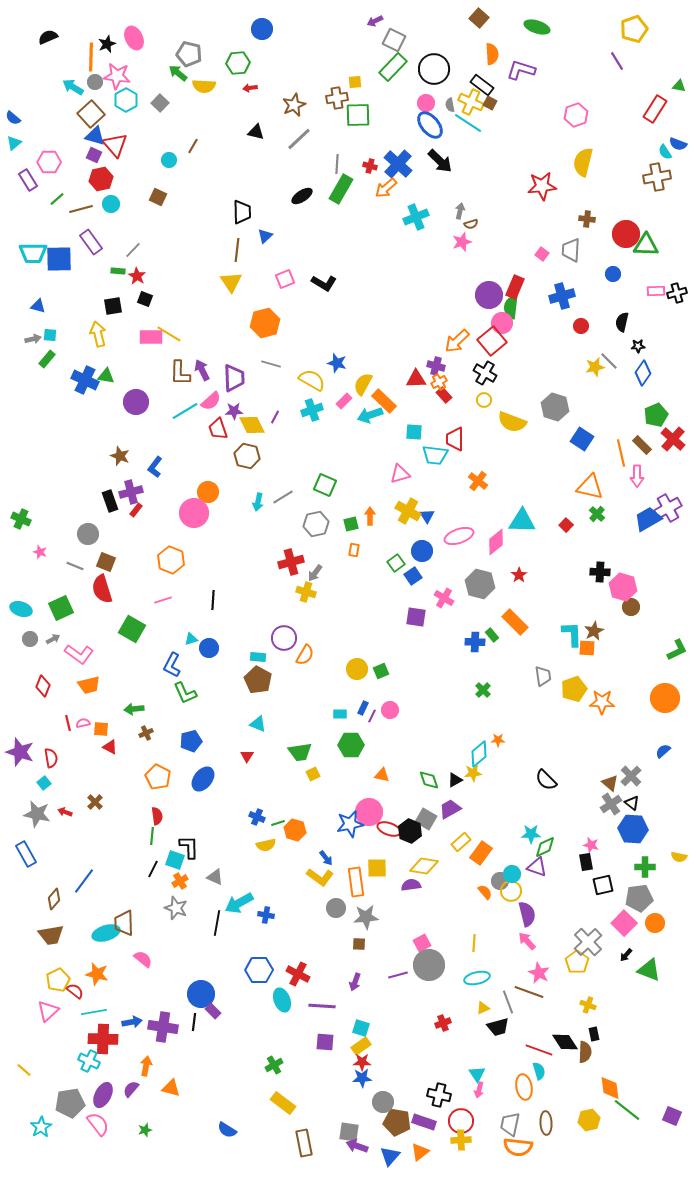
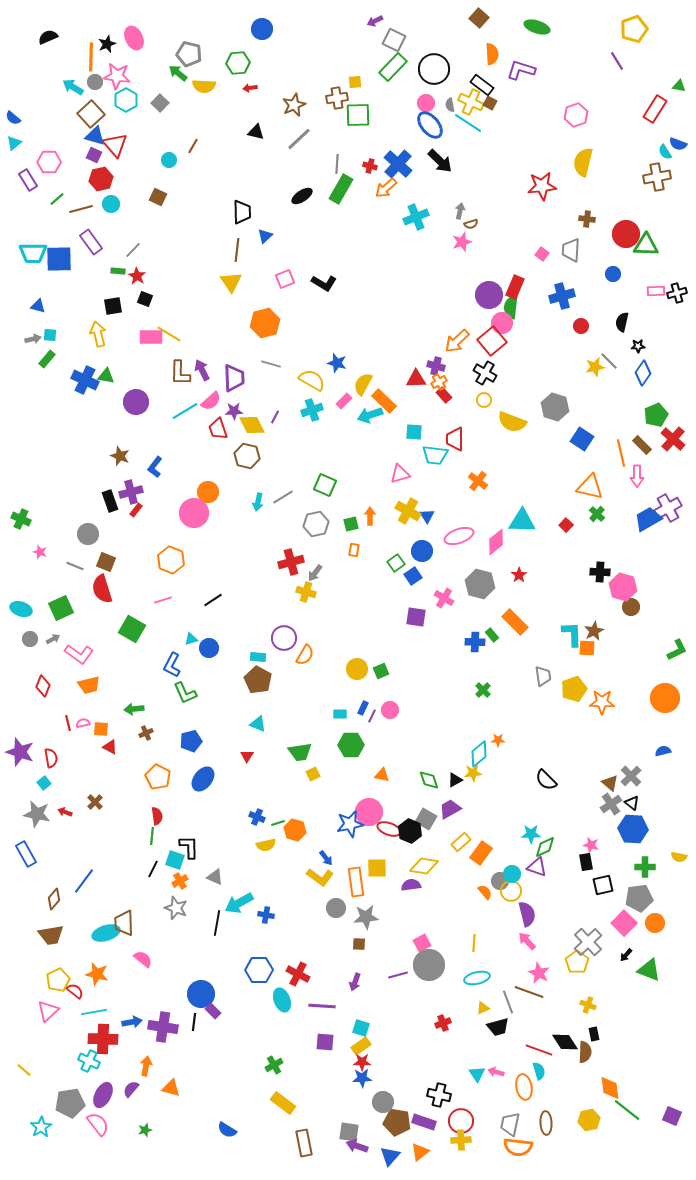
black line at (213, 600): rotated 54 degrees clockwise
blue semicircle at (663, 751): rotated 28 degrees clockwise
pink arrow at (479, 1090): moved 17 px right, 18 px up; rotated 91 degrees clockwise
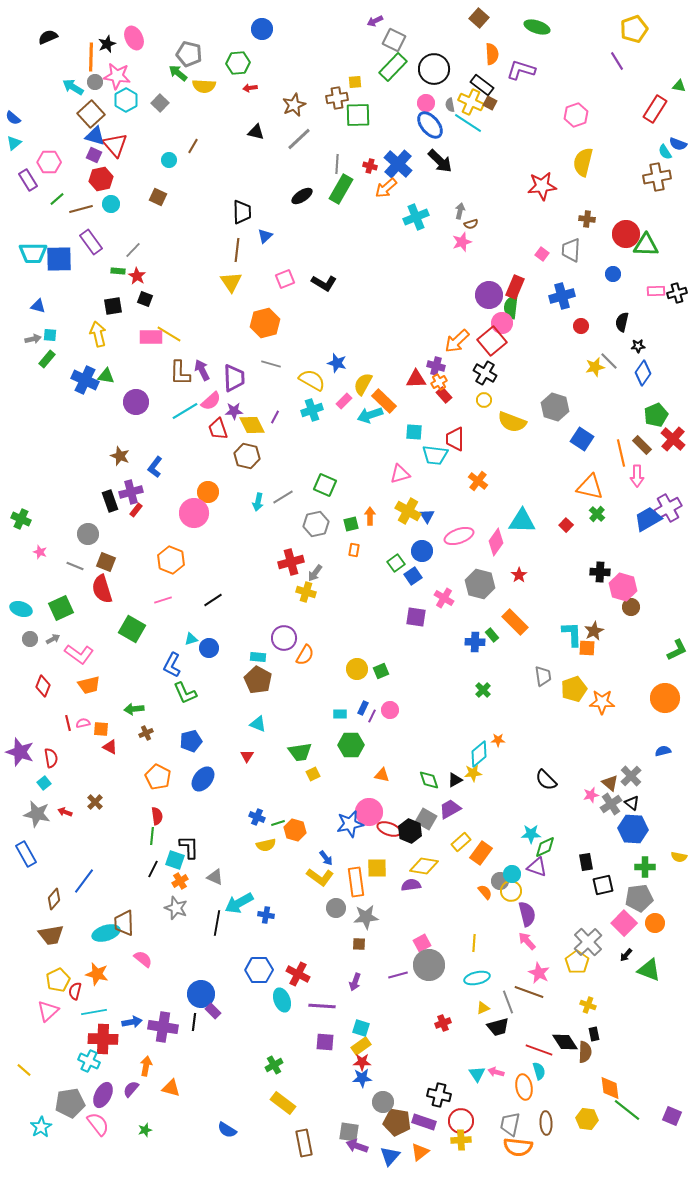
pink diamond at (496, 542): rotated 16 degrees counterclockwise
pink star at (591, 845): moved 50 px up; rotated 28 degrees counterclockwise
red semicircle at (75, 991): rotated 114 degrees counterclockwise
yellow hexagon at (589, 1120): moved 2 px left, 1 px up; rotated 20 degrees clockwise
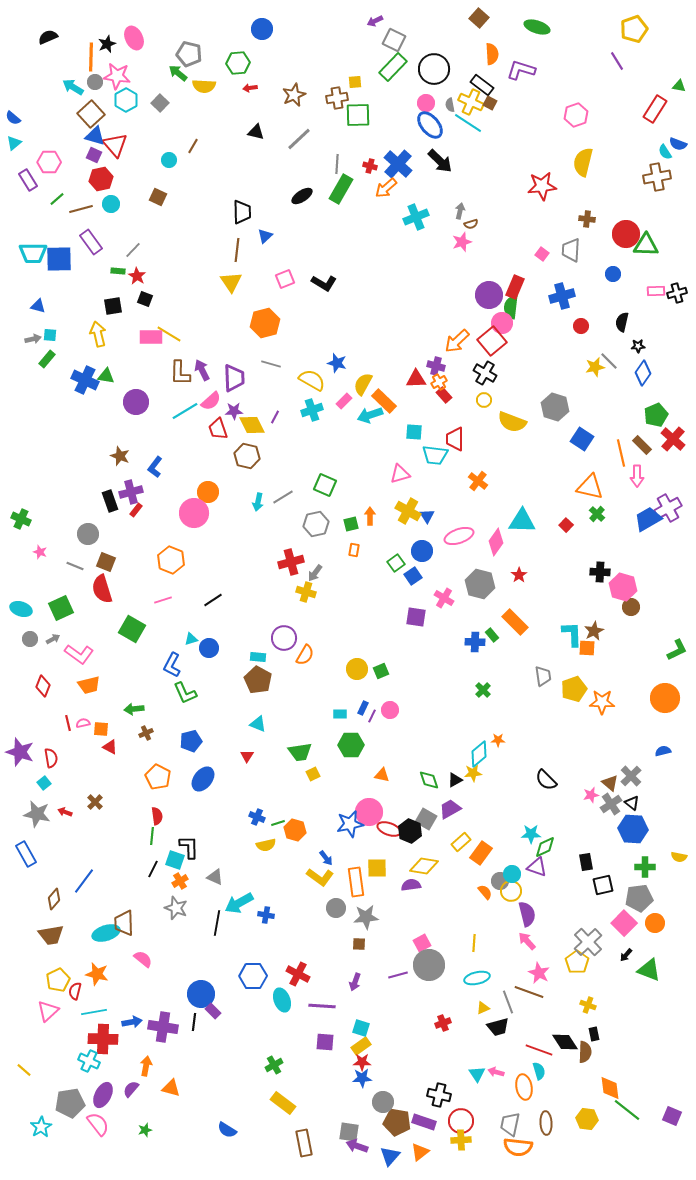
brown star at (294, 105): moved 10 px up
blue hexagon at (259, 970): moved 6 px left, 6 px down
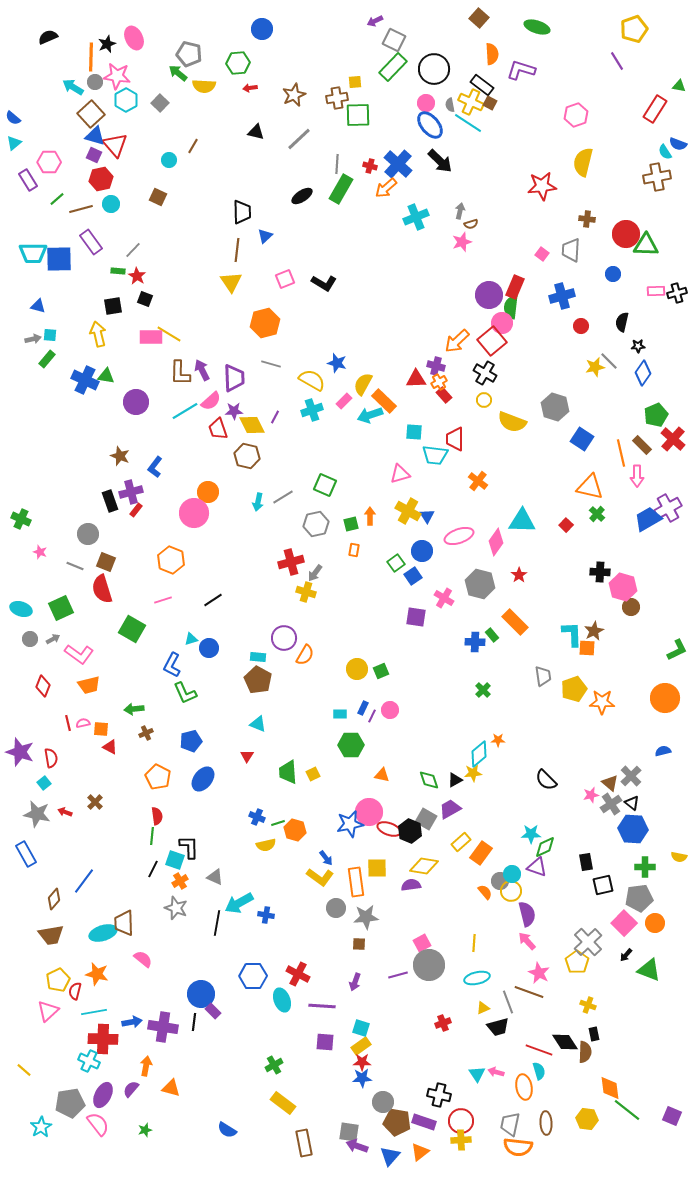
green trapezoid at (300, 752): moved 12 px left, 20 px down; rotated 95 degrees clockwise
cyan ellipse at (106, 933): moved 3 px left
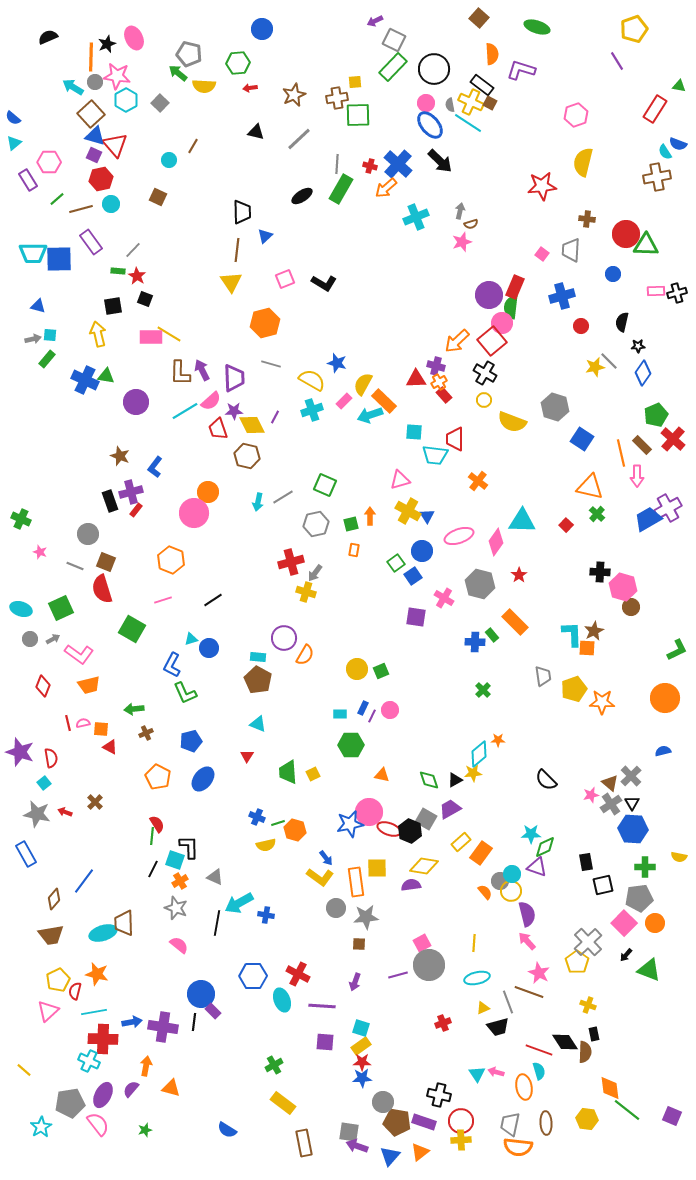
pink triangle at (400, 474): moved 6 px down
black triangle at (632, 803): rotated 21 degrees clockwise
red semicircle at (157, 816): moved 8 px down; rotated 24 degrees counterclockwise
pink semicircle at (143, 959): moved 36 px right, 14 px up
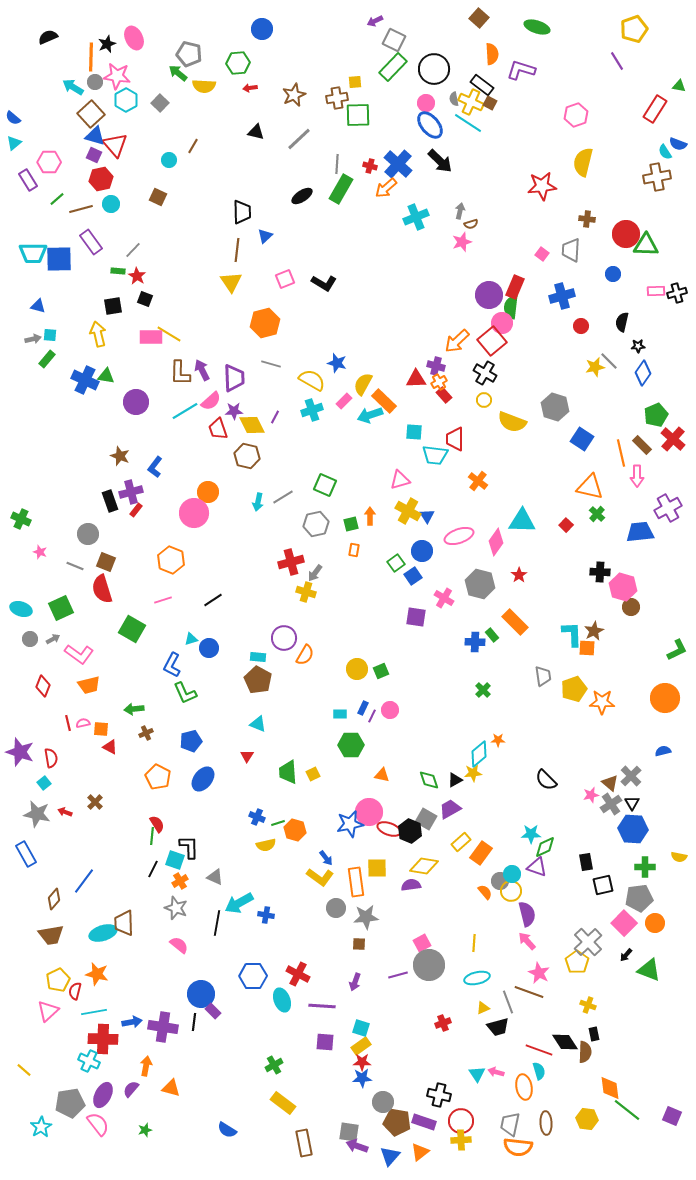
gray semicircle at (450, 105): moved 4 px right, 6 px up
blue trapezoid at (648, 519): moved 8 px left, 13 px down; rotated 24 degrees clockwise
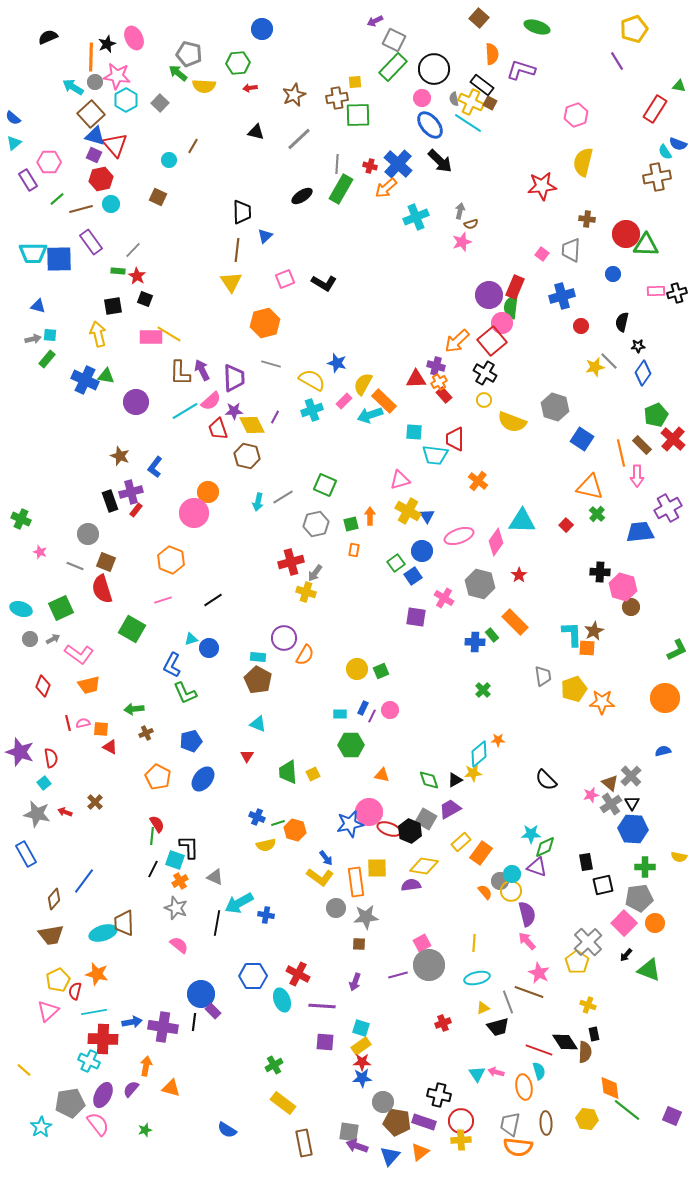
pink circle at (426, 103): moved 4 px left, 5 px up
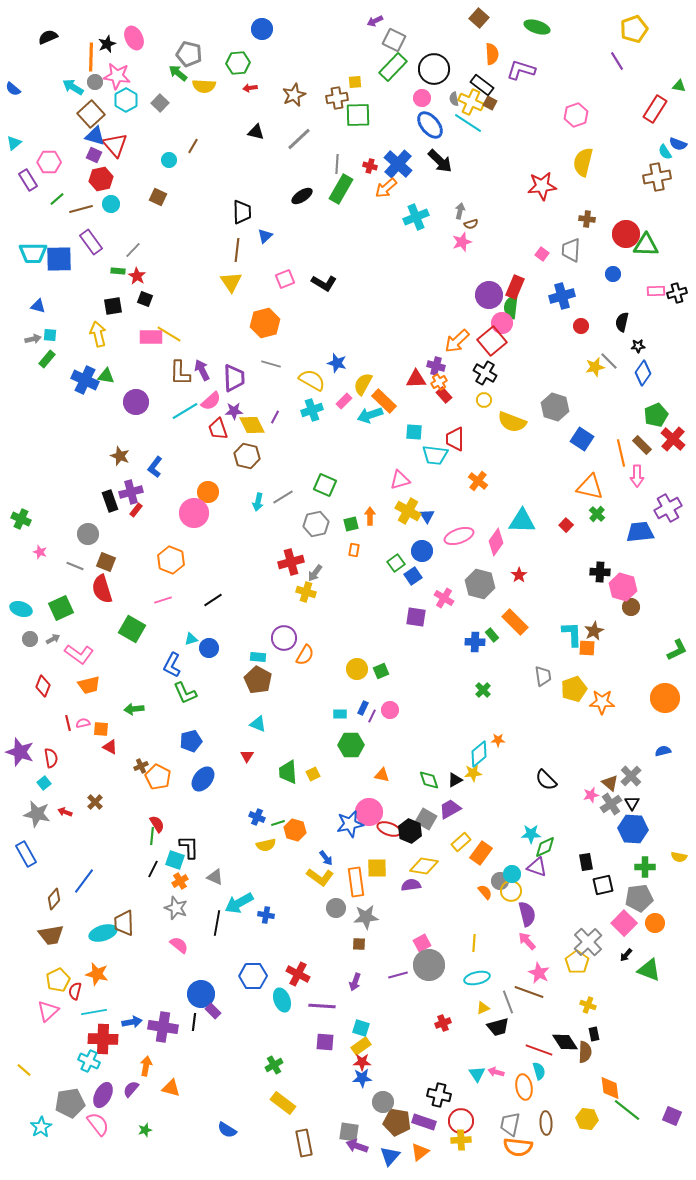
blue semicircle at (13, 118): moved 29 px up
brown cross at (146, 733): moved 5 px left, 33 px down
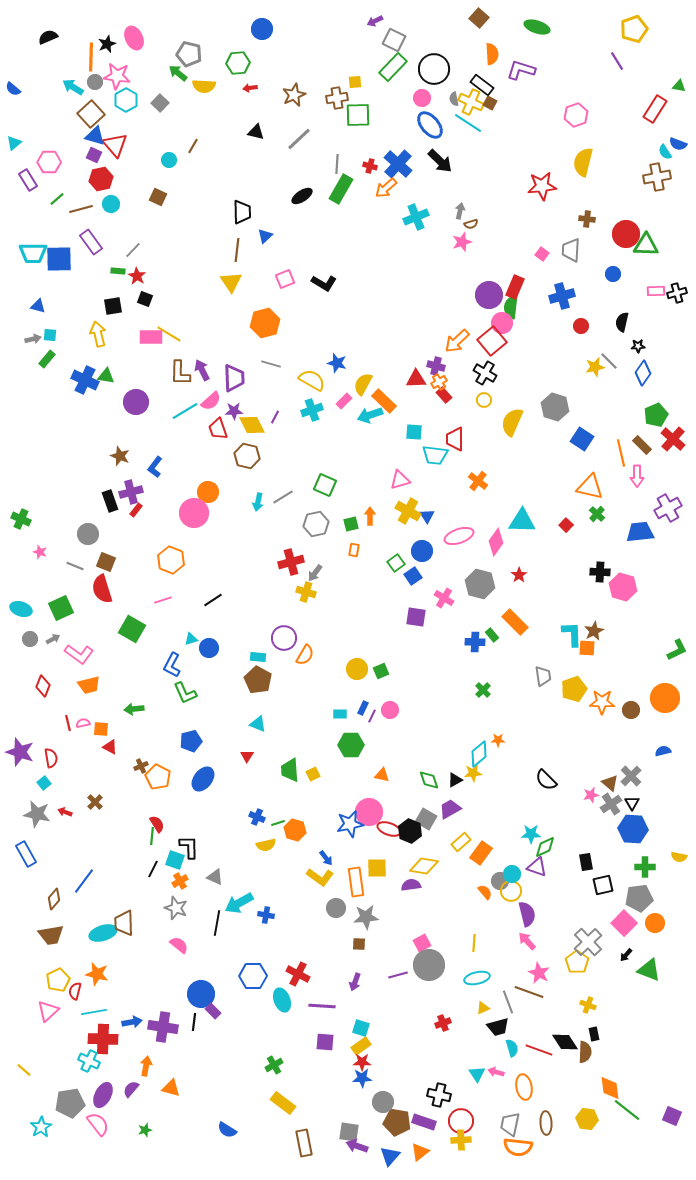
yellow semicircle at (512, 422): rotated 92 degrees clockwise
brown circle at (631, 607): moved 103 px down
green trapezoid at (288, 772): moved 2 px right, 2 px up
cyan semicircle at (539, 1071): moved 27 px left, 23 px up
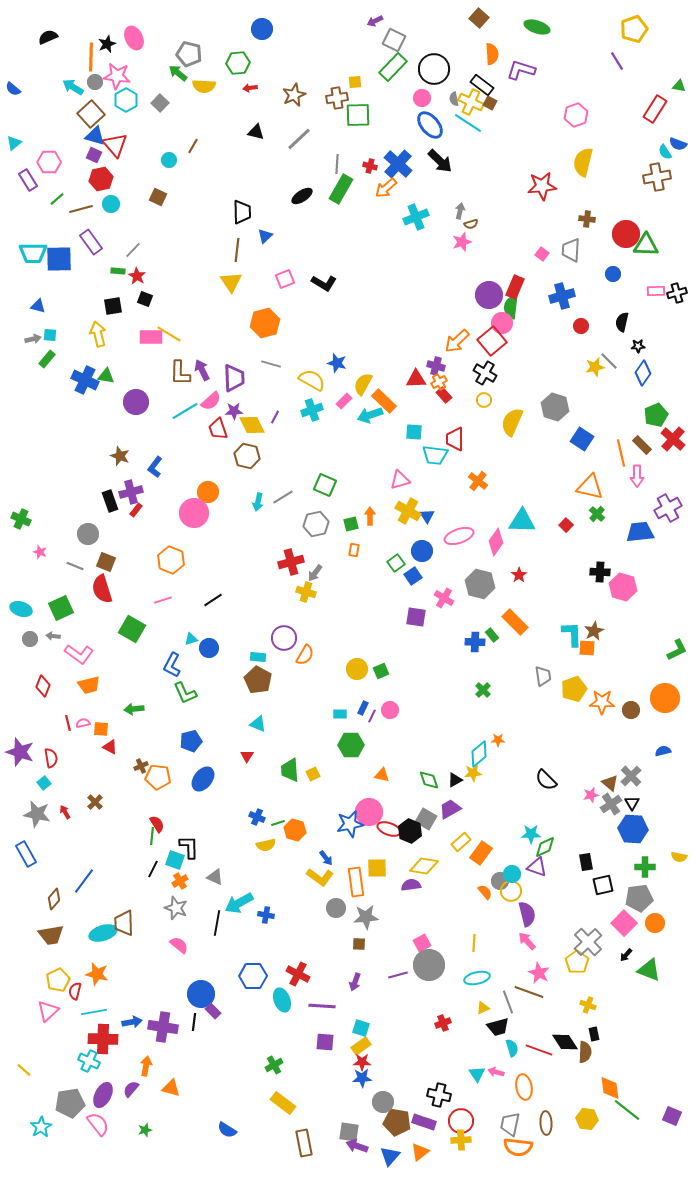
gray arrow at (53, 639): moved 3 px up; rotated 144 degrees counterclockwise
orange pentagon at (158, 777): rotated 20 degrees counterclockwise
red arrow at (65, 812): rotated 40 degrees clockwise
